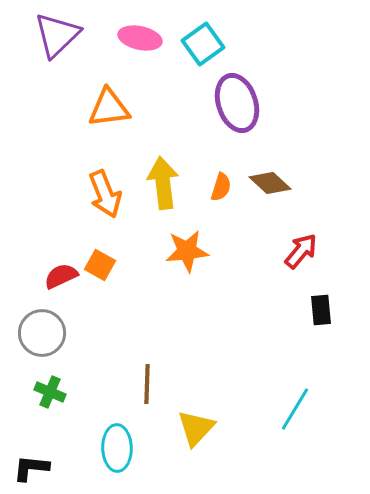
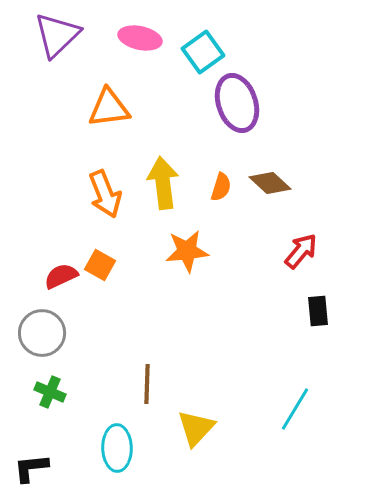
cyan square: moved 8 px down
black rectangle: moved 3 px left, 1 px down
black L-shape: rotated 12 degrees counterclockwise
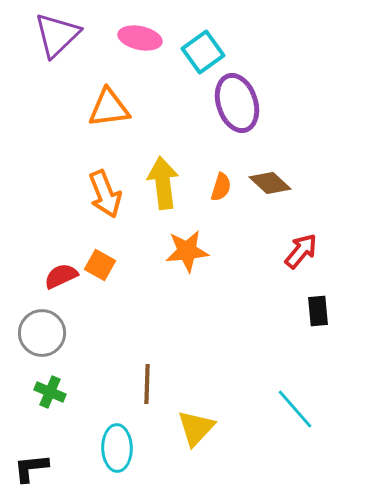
cyan line: rotated 72 degrees counterclockwise
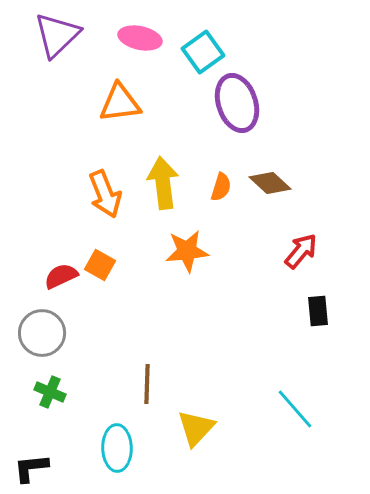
orange triangle: moved 11 px right, 5 px up
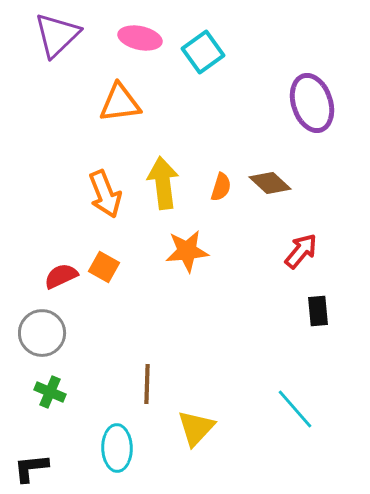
purple ellipse: moved 75 px right
orange square: moved 4 px right, 2 px down
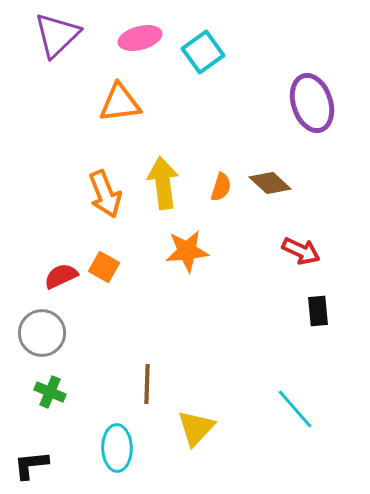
pink ellipse: rotated 27 degrees counterclockwise
red arrow: rotated 75 degrees clockwise
black L-shape: moved 3 px up
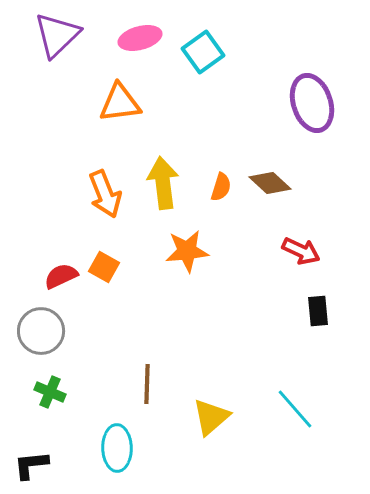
gray circle: moved 1 px left, 2 px up
yellow triangle: moved 15 px right, 11 px up; rotated 6 degrees clockwise
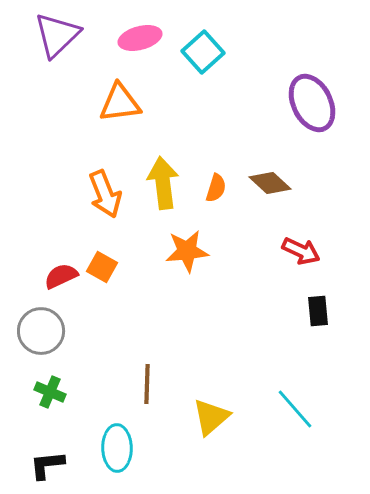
cyan square: rotated 6 degrees counterclockwise
purple ellipse: rotated 8 degrees counterclockwise
orange semicircle: moved 5 px left, 1 px down
orange square: moved 2 px left
black L-shape: moved 16 px right
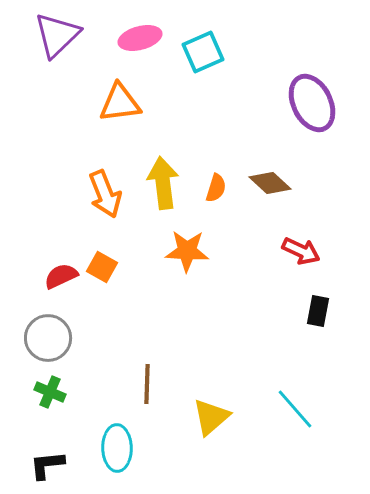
cyan square: rotated 18 degrees clockwise
orange star: rotated 9 degrees clockwise
black rectangle: rotated 16 degrees clockwise
gray circle: moved 7 px right, 7 px down
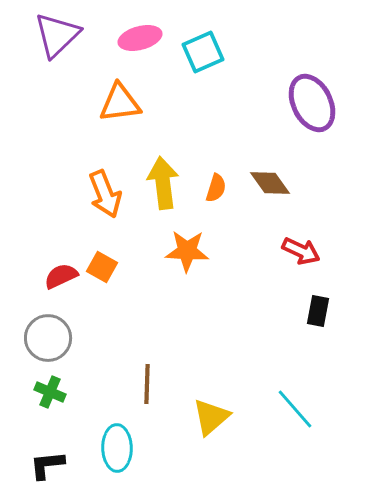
brown diamond: rotated 12 degrees clockwise
